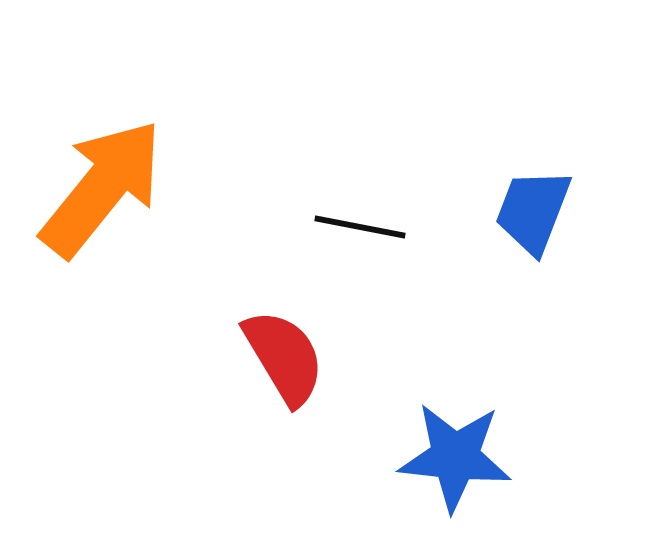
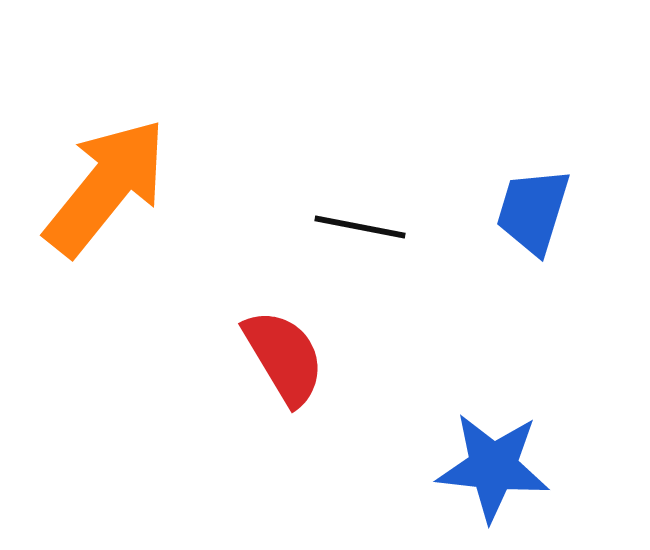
orange arrow: moved 4 px right, 1 px up
blue trapezoid: rotated 4 degrees counterclockwise
blue star: moved 38 px right, 10 px down
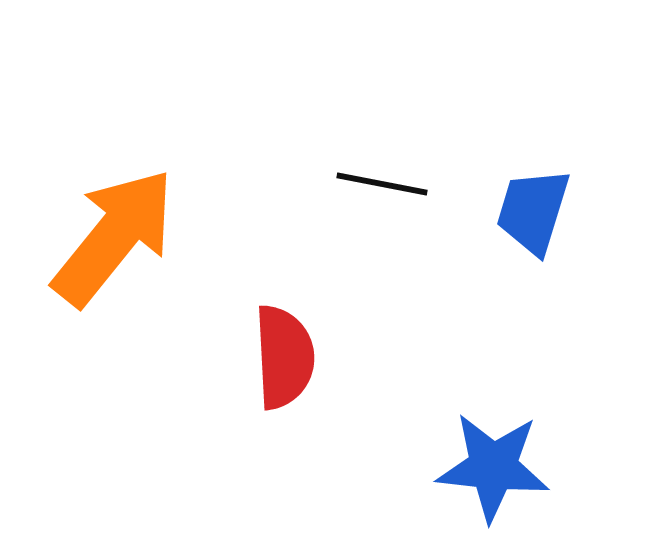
orange arrow: moved 8 px right, 50 px down
black line: moved 22 px right, 43 px up
red semicircle: rotated 28 degrees clockwise
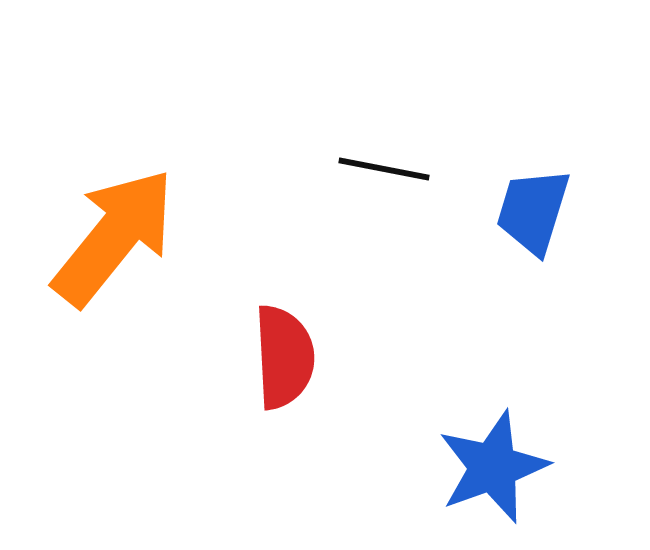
black line: moved 2 px right, 15 px up
blue star: rotated 26 degrees counterclockwise
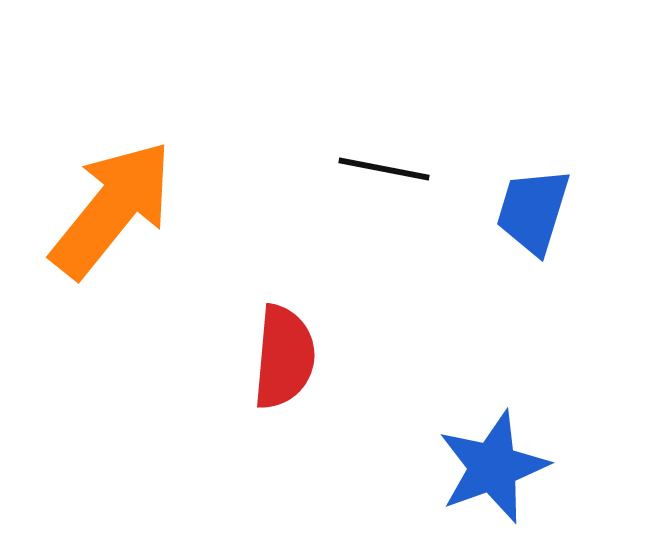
orange arrow: moved 2 px left, 28 px up
red semicircle: rotated 8 degrees clockwise
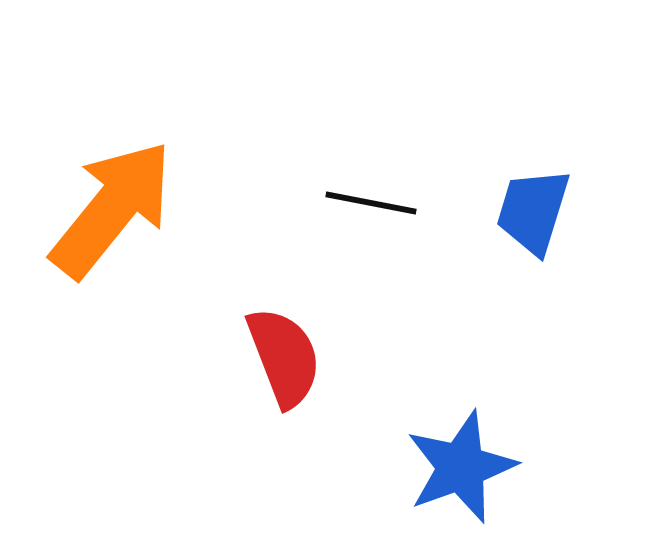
black line: moved 13 px left, 34 px down
red semicircle: rotated 26 degrees counterclockwise
blue star: moved 32 px left
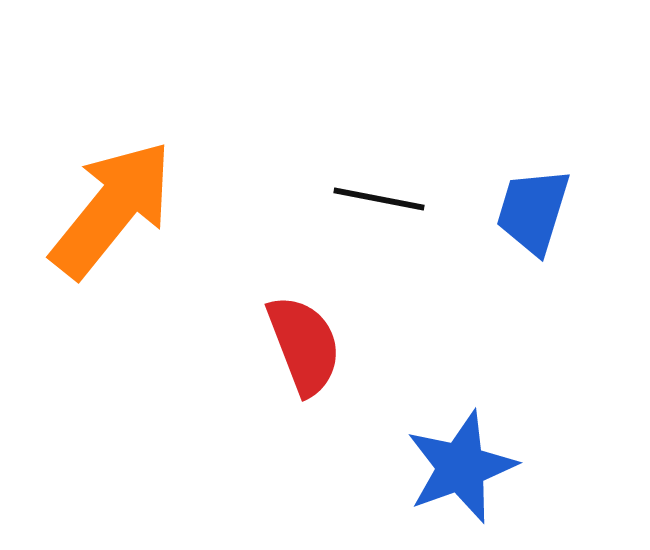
black line: moved 8 px right, 4 px up
red semicircle: moved 20 px right, 12 px up
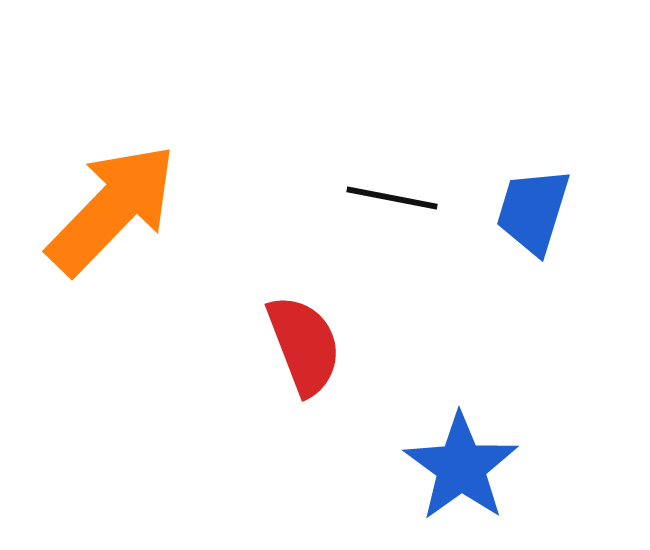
black line: moved 13 px right, 1 px up
orange arrow: rotated 5 degrees clockwise
blue star: rotated 16 degrees counterclockwise
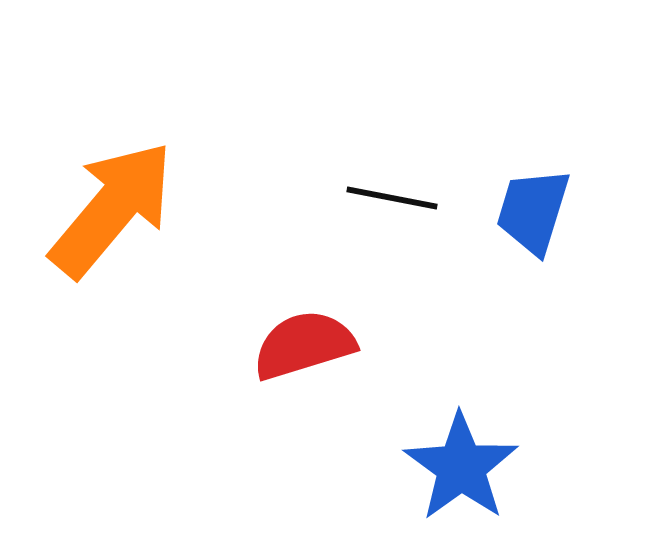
orange arrow: rotated 4 degrees counterclockwise
red semicircle: rotated 86 degrees counterclockwise
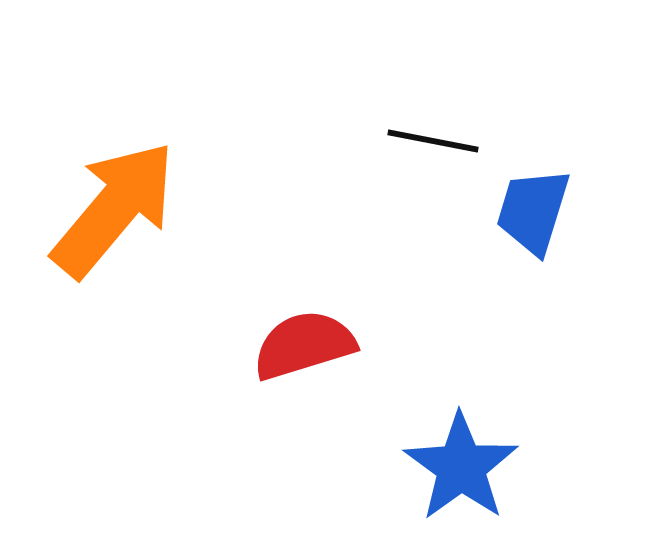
black line: moved 41 px right, 57 px up
orange arrow: moved 2 px right
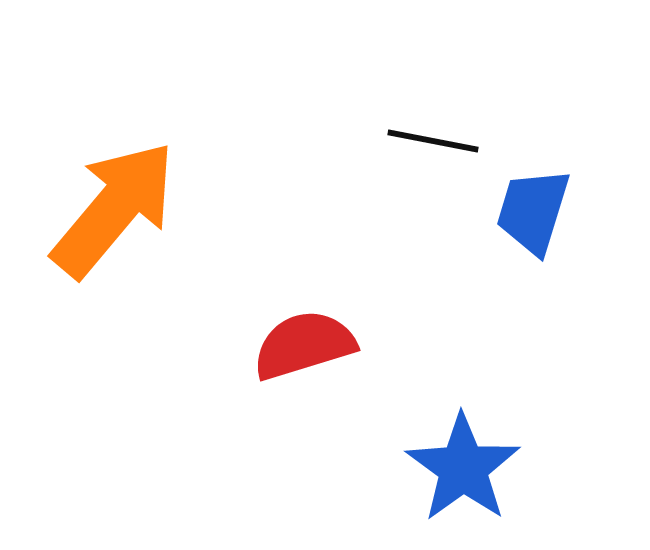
blue star: moved 2 px right, 1 px down
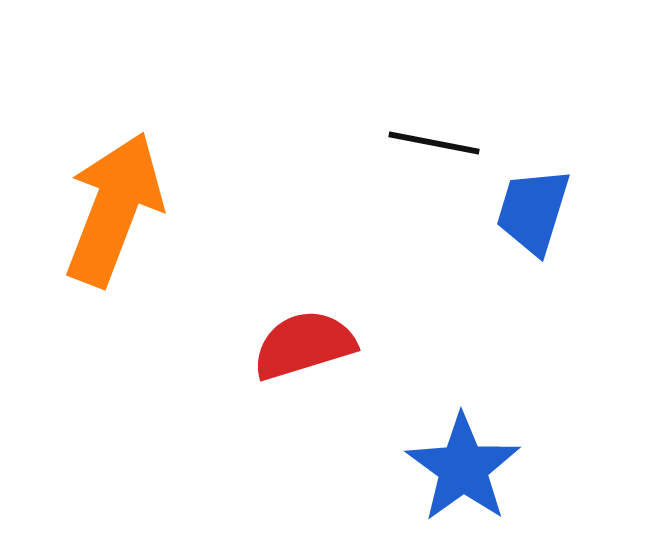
black line: moved 1 px right, 2 px down
orange arrow: rotated 19 degrees counterclockwise
